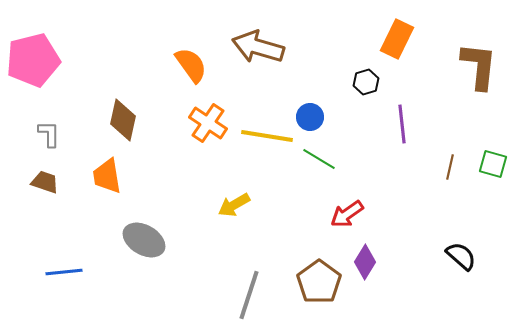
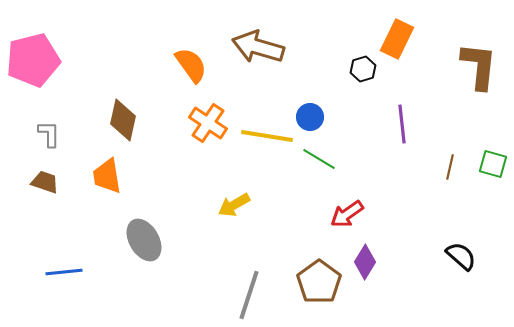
black hexagon: moved 3 px left, 13 px up
gray ellipse: rotated 30 degrees clockwise
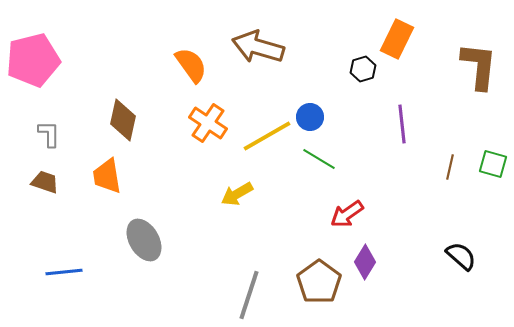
yellow line: rotated 39 degrees counterclockwise
yellow arrow: moved 3 px right, 11 px up
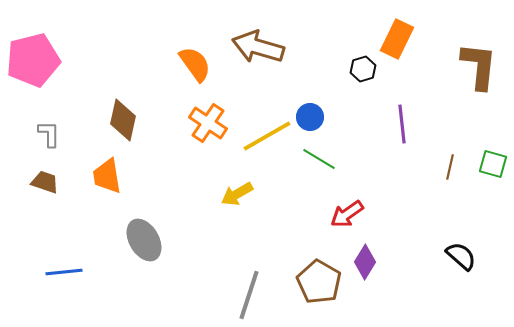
orange semicircle: moved 4 px right, 1 px up
brown pentagon: rotated 6 degrees counterclockwise
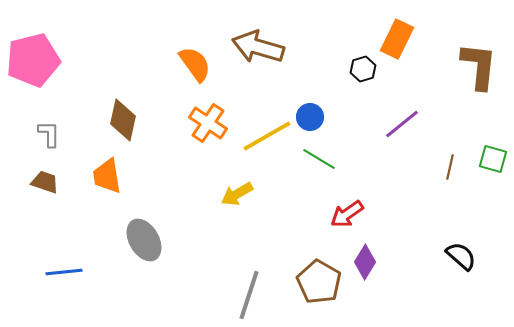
purple line: rotated 57 degrees clockwise
green square: moved 5 px up
